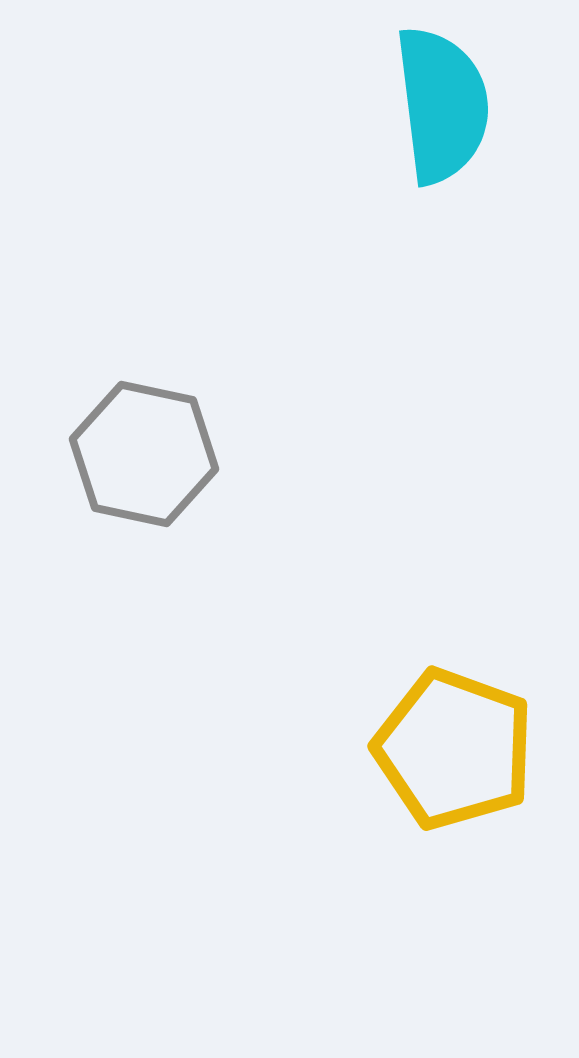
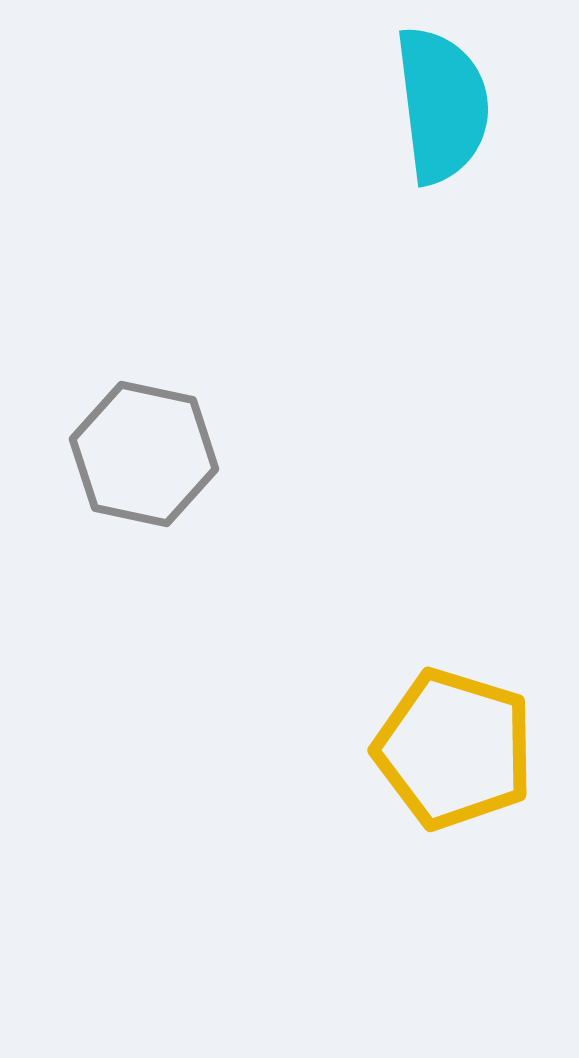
yellow pentagon: rotated 3 degrees counterclockwise
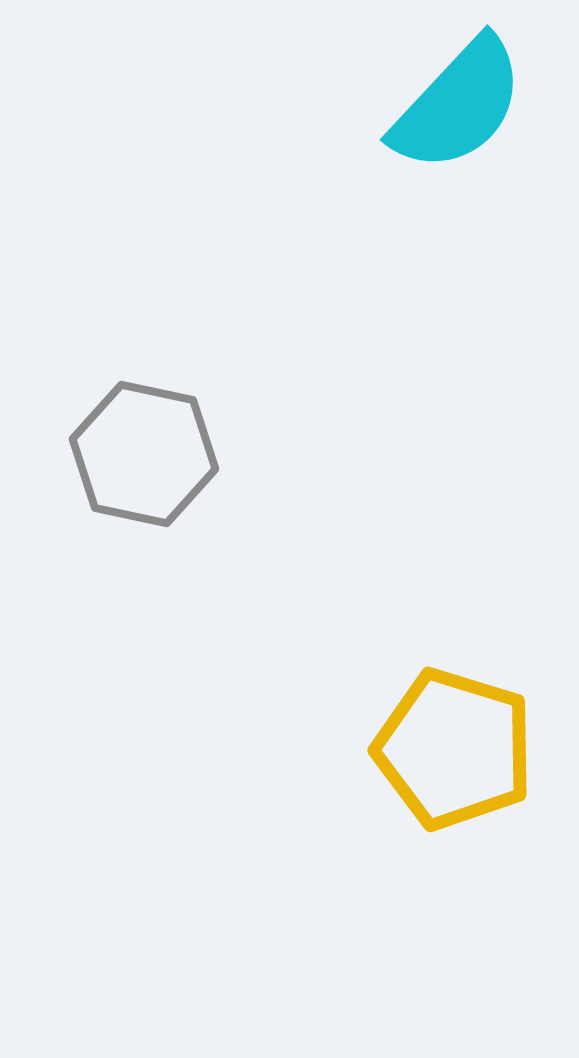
cyan semicircle: moved 16 px right; rotated 50 degrees clockwise
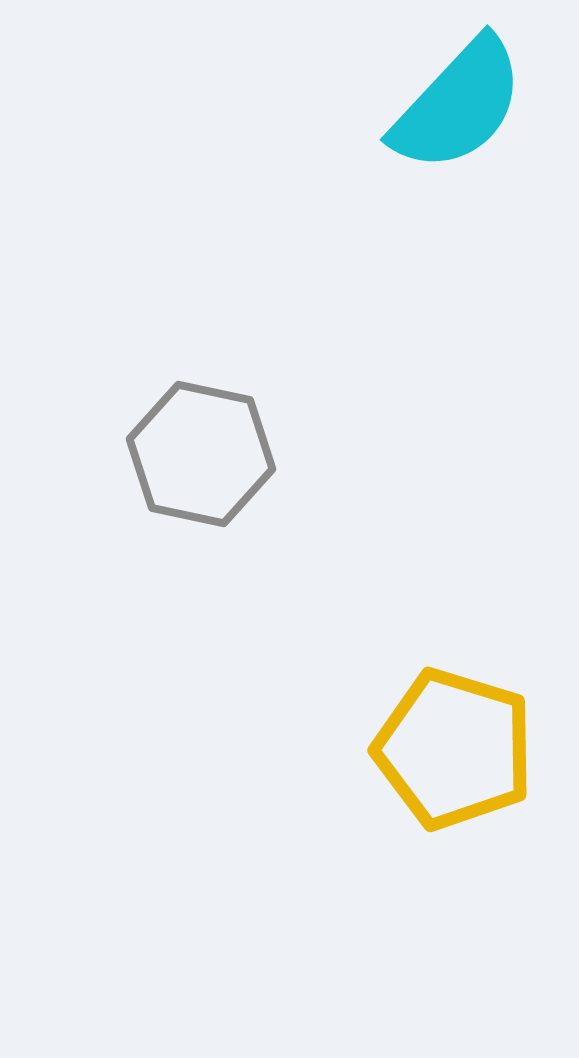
gray hexagon: moved 57 px right
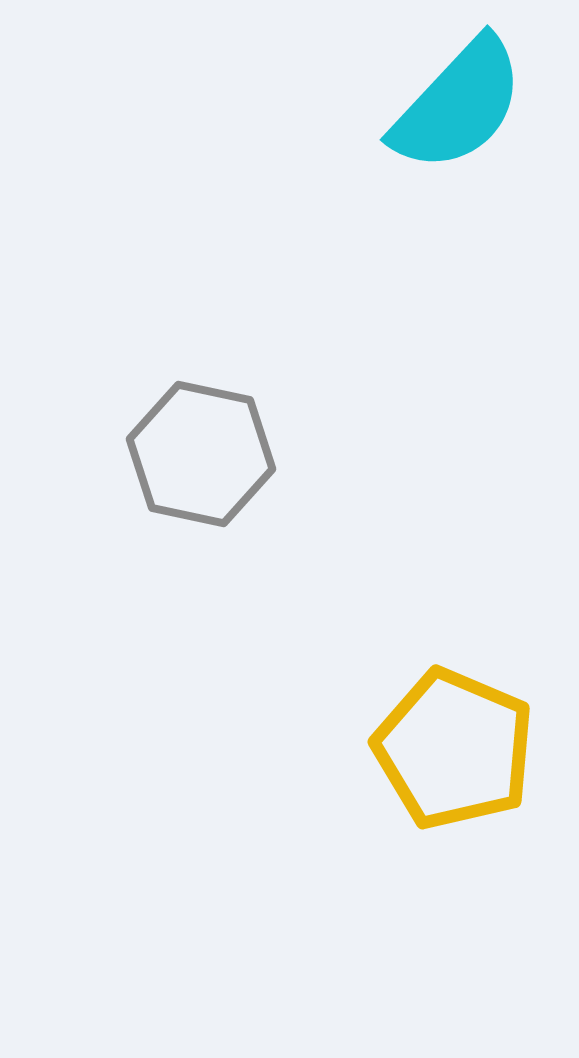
yellow pentagon: rotated 6 degrees clockwise
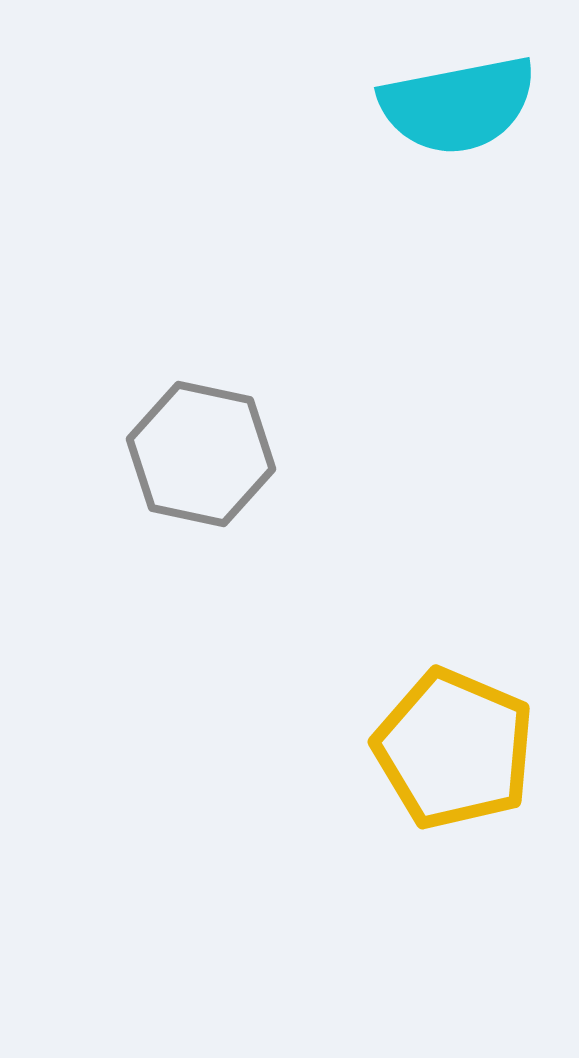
cyan semicircle: rotated 36 degrees clockwise
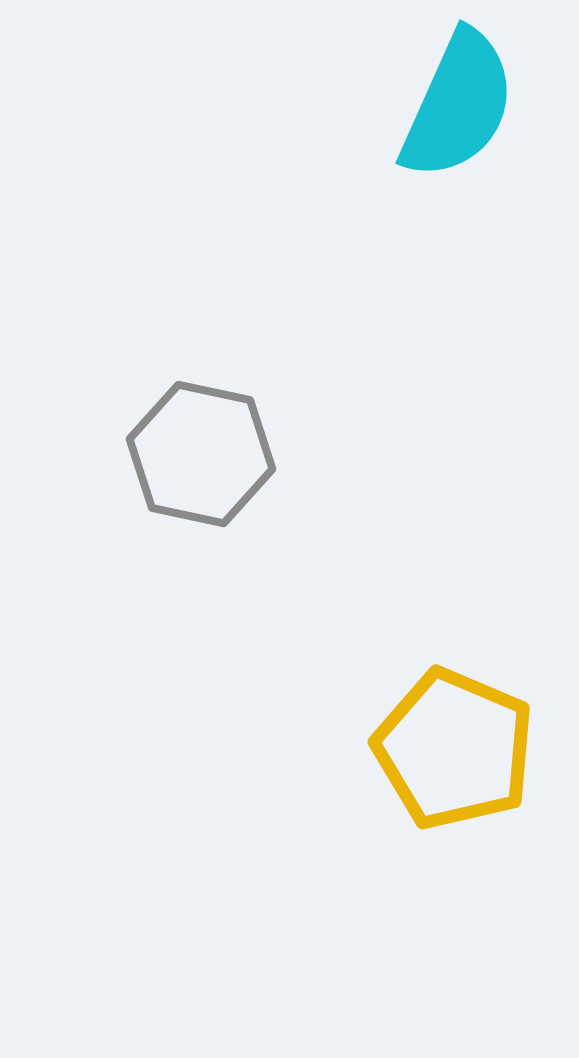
cyan semicircle: rotated 55 degrees counterclockwise
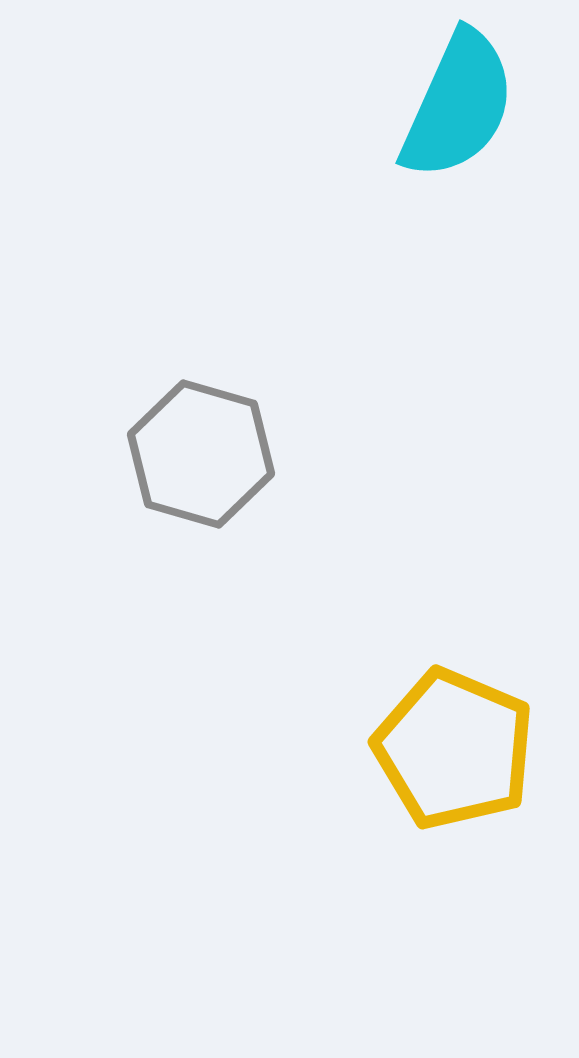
gray hexagon: rotated 4 degrees clockwise
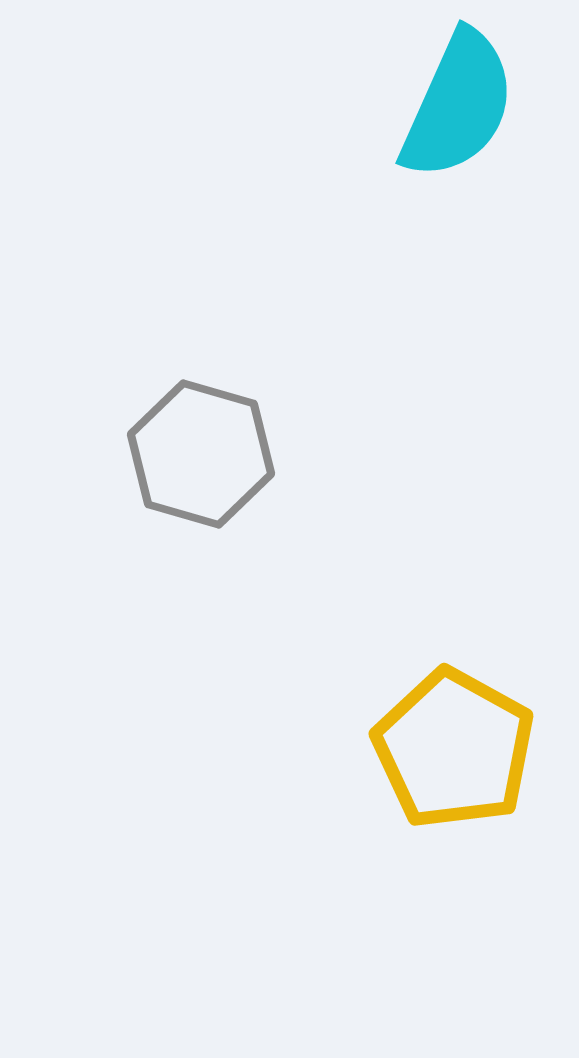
yellow pentagon: rotated 6 degrees clockwise
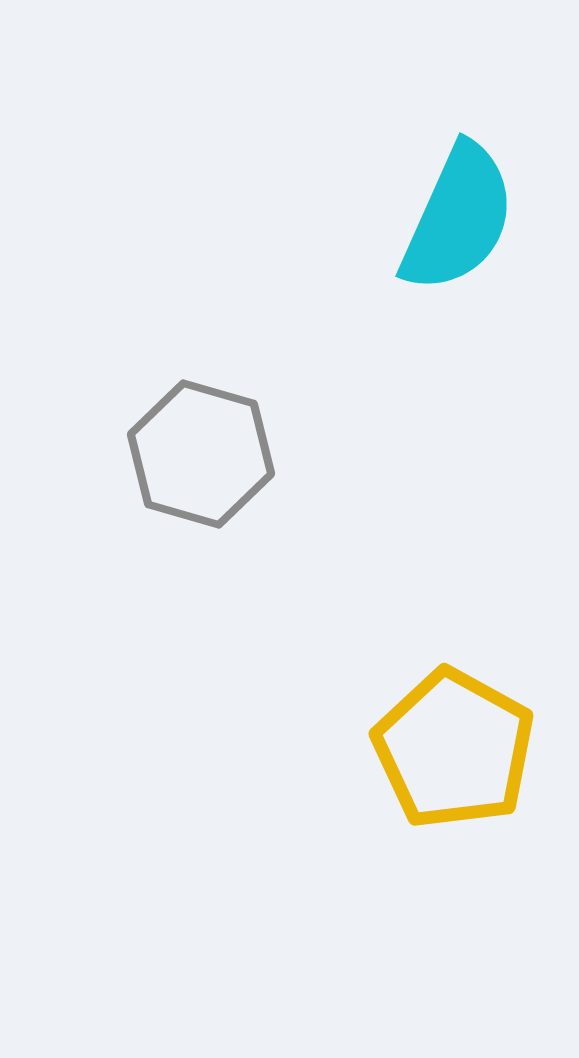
cyan semicircle: moved 113 px down
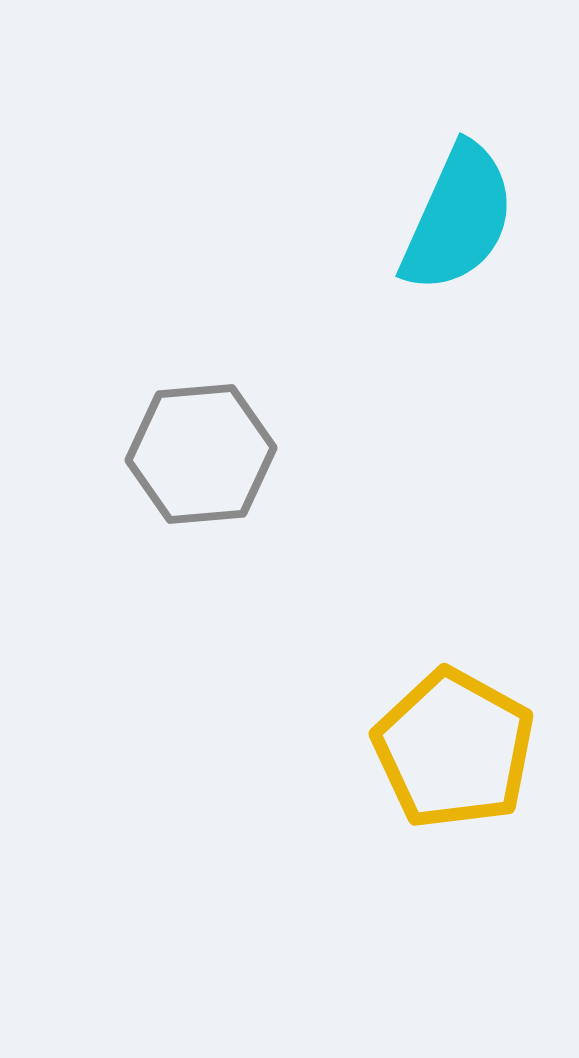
gray hexagon: rotated 21 degrees counterclockwise
